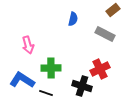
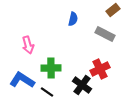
black cross: moved 1 px up; rotated 18 degrees clockwise
black line: moved 1 px right, 1 px up; rotated 16 degrees clockwise
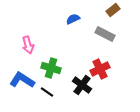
blue semicircle: rotated 128 degrees counterclockwise
green cross: rotated 18 degrees clockwise
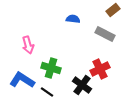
blue semicircle: rotated 32 degrees clockwise
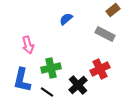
blue semicircle: moved 7 px left; rotated 48 degrees counterclockwise
green cross: rotated 30 degrees counterclockwise
blue L-shape: rotated 110 degrees counterclockwise
black cross: moved 4 px left; rotated 12 degrees clockwise
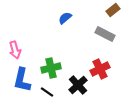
blue semicircle: moved 1 px left, 1 px up
pink arrow: moved 13 px left, 5 px down
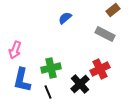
pink arrow: rotated 36 degrees clockwise
black cross: moved 2 px right, 1 px up
black line: moved 1 px right; rotated 32 degrees clockwise
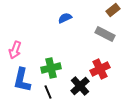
blue semicircle: rotated 16 degrees clockwise
black cross: moved 2 px down
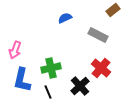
gray rectangle: moved 7 px left, 1 px down
red cross: moved 1 px right, 1 px up; rotated 24 degrees counterclockwise
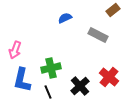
red cross: moved 8 px right, 9 px down
